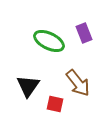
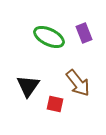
green ellipse: moved 4 px up
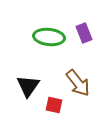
green ellipse: rotated 20 degrees counterclockwise
red square: moved 1 px left, 1 px down
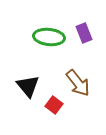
black triangle: rotated 15 degrees counterclockwise
red square: rotated 24 degrees clockwise
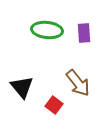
purple rectangle: rotated 18 degrees clockwise
green ellipse: moved 2 px left, 7 px up
black triangle: moved 6 px left, 1 px down
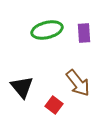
green ellipse: rotated 20 degrees counterclockwise
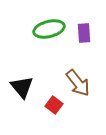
green ellipse: moved 2 px right, 1 px up
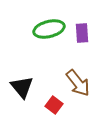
purple rectangle: moved 2 px left
